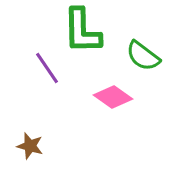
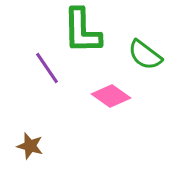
green semicircle: moved 2 px right, 1 px up
pink diamond: moved 2 px left, 1 px up
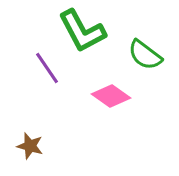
green L-shape: rotated 27 degrees counterclockwise
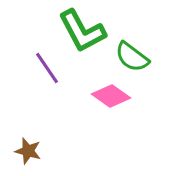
green semicircle: moved 13 px left, 2 px down
brown star: moved 2 px left, 5 px down
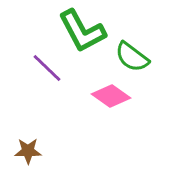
purple line: rotated 12 degrees counterclockwise
brown star: rotated 16 degrees counterclockwise
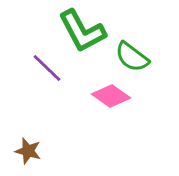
brown star: rotated 16 degrees clockwise
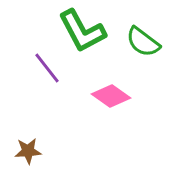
green semicircle: moved 11 px right, 15 px up
purple line: rotated 8 degrees clockwise
brown star: rotated 20 degrees counterclockwise
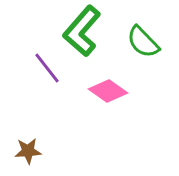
green L-shape: rotated 69 degrees clockwise
green semicircle: rotated 9 degrees clockwise
pink diamond: moved 3 px left, 5 px up
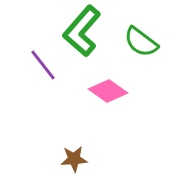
green semicircle: moved 2 px left; rotated 9 degrees counterclockwise
purple line: moved 4 px left, 3 px up
brown star: moved 46 px right, 8 px down
